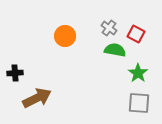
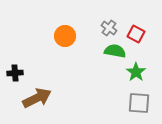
green semicircle: moved 1 px down
green star: moved 2 px left, 1 px up
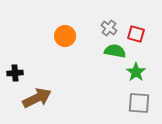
red square: rotated 12 degrees counterclockwise
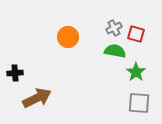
gray cross: moved 5 px right; rotated 28 degrees clockwise
orange circle: moved 3 px right, 1 px down
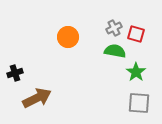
black cross: rotated 14 degrees counterclockwise
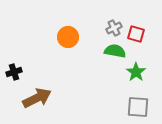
black cross: moved 1 px left, 1 px up
gray square: moved 1 px left, 4 px down
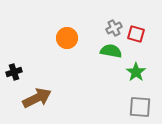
orange circle: moved 1 px left, 1 px down
green semicircle: moved 4 px left
gray square: moved 2 px right
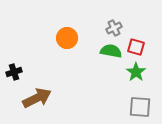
red square: moved 13 px down
